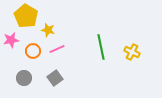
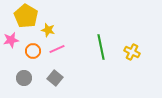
gray square: rotated 14 degrees counterclockwise
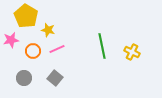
green line: moved 1 px right, 1 px up
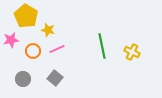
gray circle: moved 1 px left, 1 px down
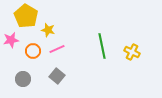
gray square: moved 2 px right, 2 px up
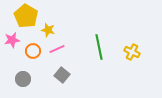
pink star: moved 1 px right
green line: moved 3 px left, 1 px down
gray square: moved 5 px right, 1 px up
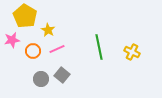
yellow pentagon: moved 1 px left
yellow star: rotated 16 degrees clockwise
gray circle: moved 18 px right
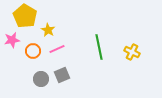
gray square: rotated 28 degrees clockwise
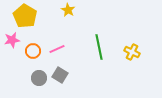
yellow star: moved 20 px right, 20 px up
gray square: moved 2 px left; rotated 35 degrees counterclockwise
gray circle: moved 2 px left, 1 px up
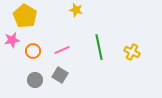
yellow star: moved 8 px right; rotated 16 degrees counterclockwise
pink line: moved 5 px right, 1 px down
gray circle: moved 4 px left, 2 px down
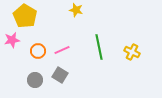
orange circle: moved 5 px right
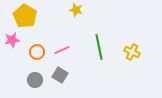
orange circle: moved 1 px left, 1 px down
